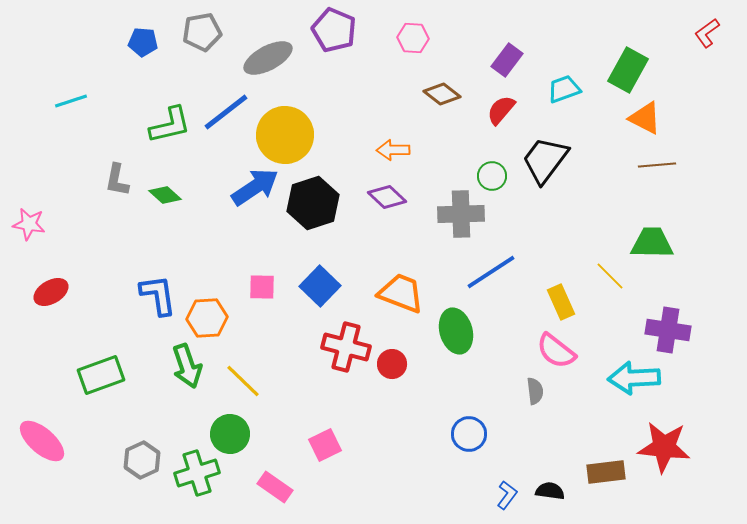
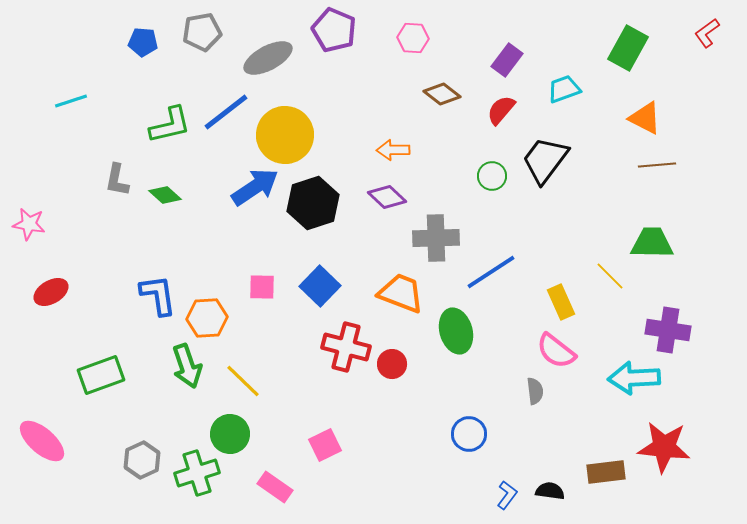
green rectangle at (628, 70): moved 22 px up
gray cross at (461, 214): moved 25 px left, 24 px down
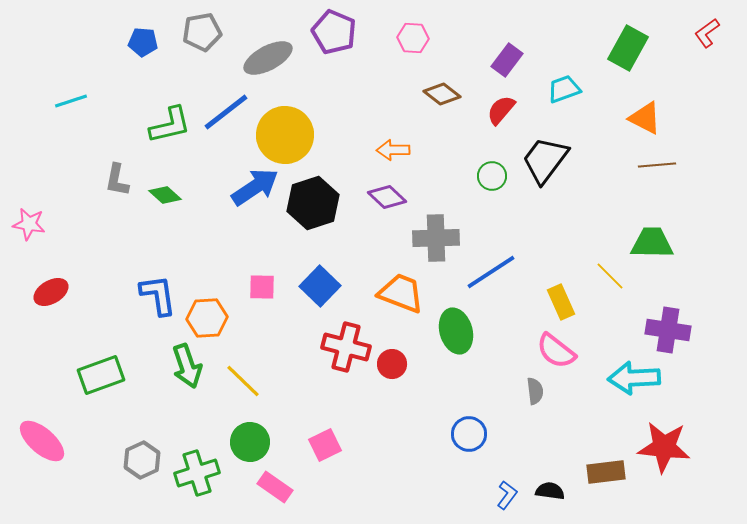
purple pentagon at (334, 30): moved 2 px down
green circle at (230, 434): moved 20 px right, 8 px down
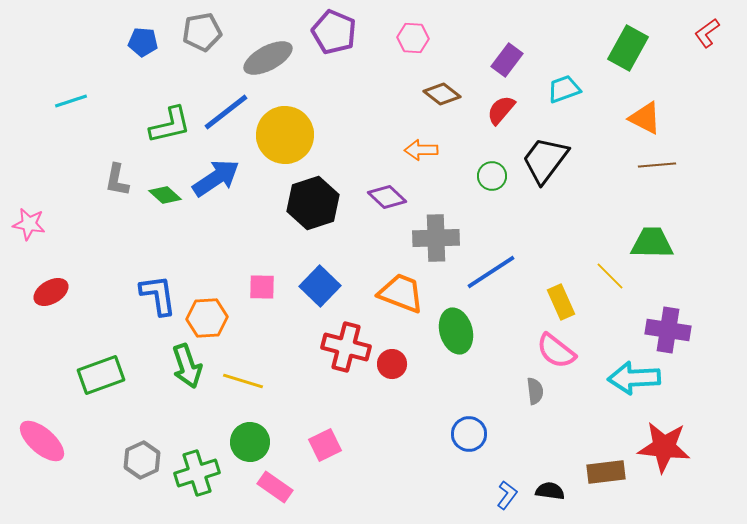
orange arrow at (393, 150): moved 28 px right
blue arrow at (255, 187): moved 39 px left, 9 px up
yellow line at (243, 381): rotated 27 degrees counterclockwise
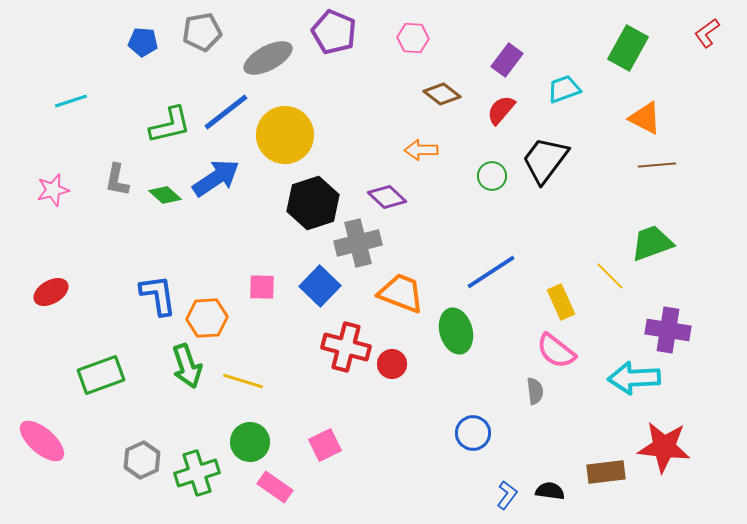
pink star at (29, 224): moved 24 px right, 34 px up; rotated 24 degrees counterclockwise
gray cross at (436, 238): moved 78 px left, 5 px down; rotated 12 degrees counterclockwise
green trapezoid at (652, 243): rotated 21 degrees counterclockwise
blue circle at (469, 434): moved 4 px right, 1 px up
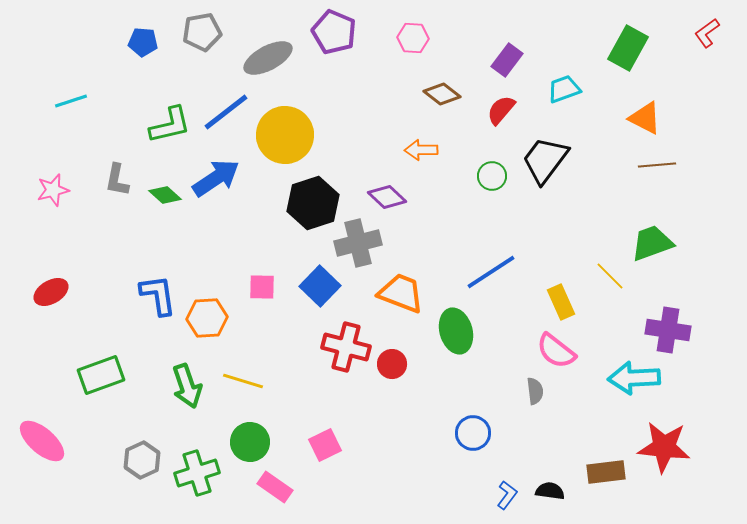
green arrow at (187, 366): moved 20 px down
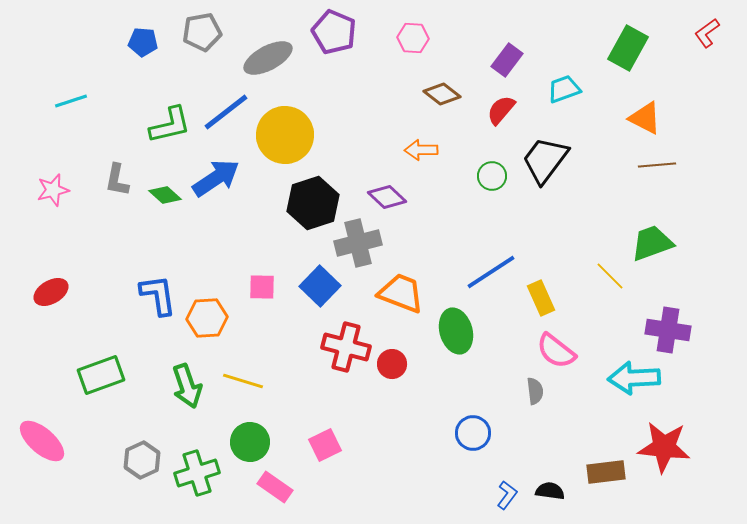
yellow rectangle at (561, 302): moved 20 px left, 4 px up
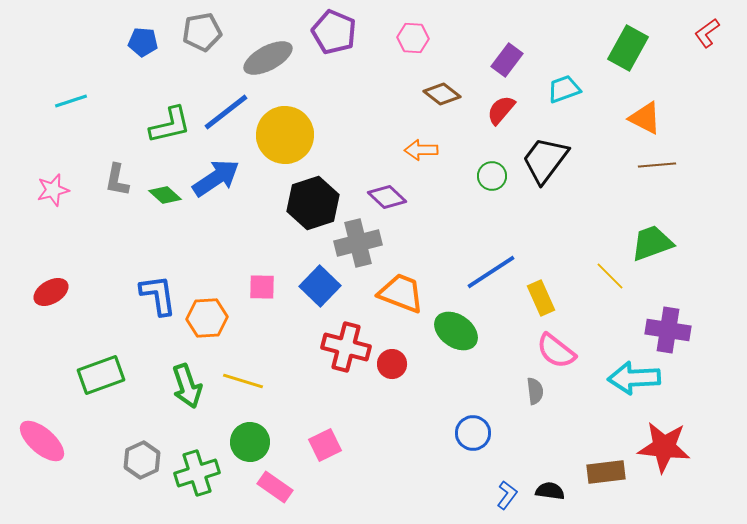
green ellipse at (456, 331): rotated 39 degrees counterclockwise
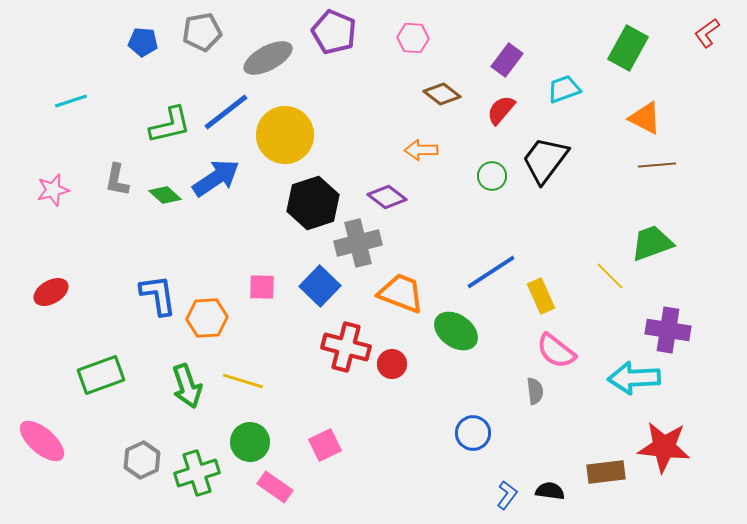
purple diamond at (387, 197): rotated 6 degrees counterclockwise
yellow rectangle at (541, 298): moved 2 px up
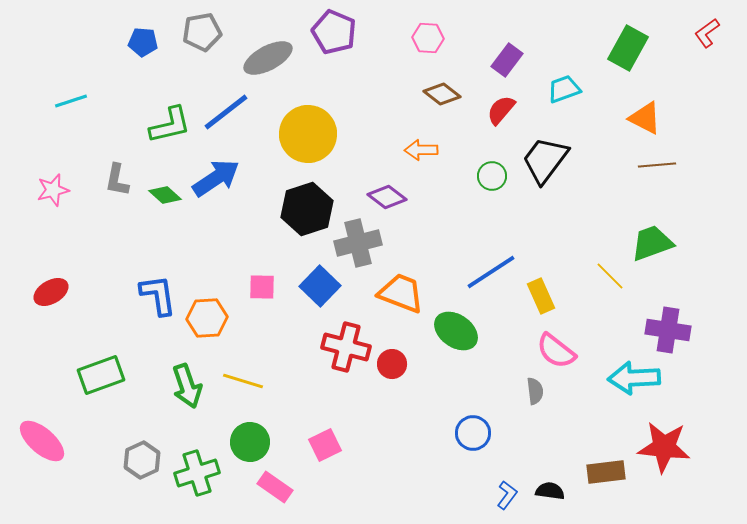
pink hexagon at (413, 38): moved 15 px right
yellow circle at (285, 135): moved 23 px right, 1 px up
black hexagon at (313, 203): moved 6 px left, 6 px down
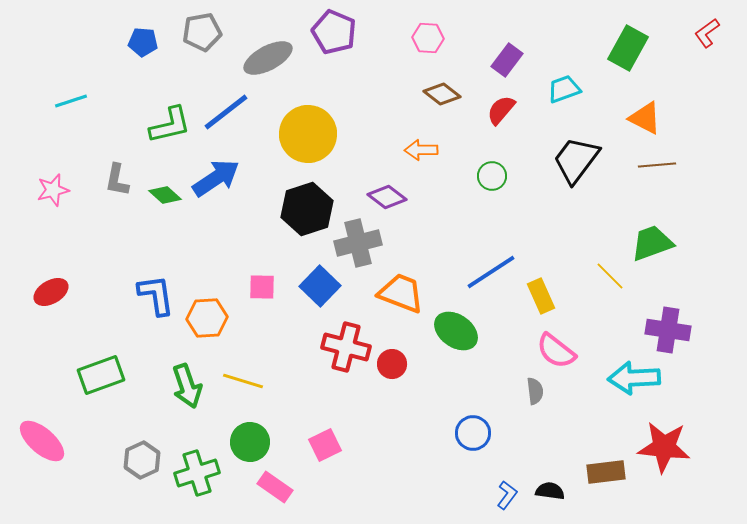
black trapezoid at (545, 160): moved 31 px right
blue L-shape at (158, 295): moved 2 px left
